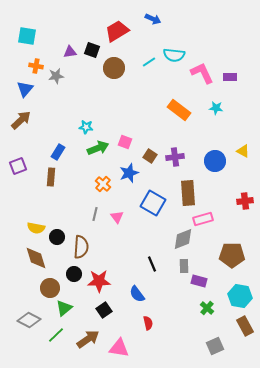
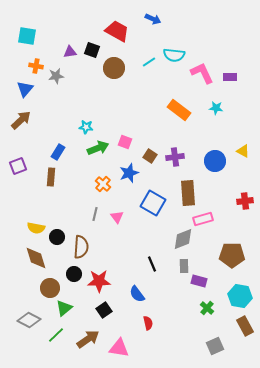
red trapezoid at (117, 31): rotated 60 degrees clockwise
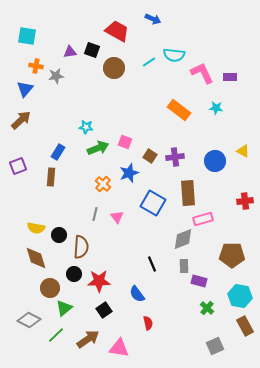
black circle at (57, 237): moved 2 px right, 2 px up
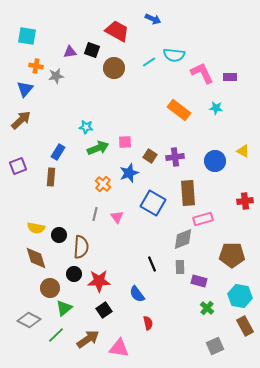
pink square at (125, 142): rotated 24 degrees counterclockwise
gray rectangle at (184, 266): moved 4 px left, 1 px down
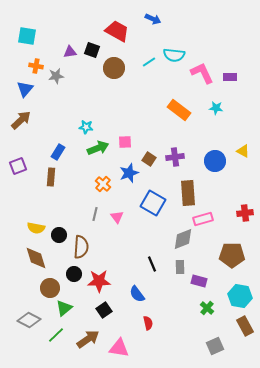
brown square at (150, 156): moved 1 px left, 3 px down
red cross at (245, 201): moved 12 px down
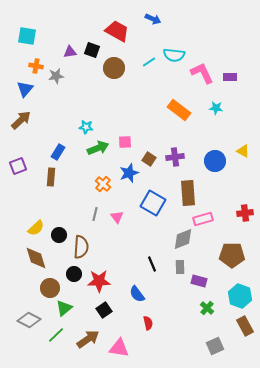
yellow semicircle at (36, 228): rotated 54 degrees counterclockwise
cyan hexagon at (240, 296): rotated 10 degrees clockwise
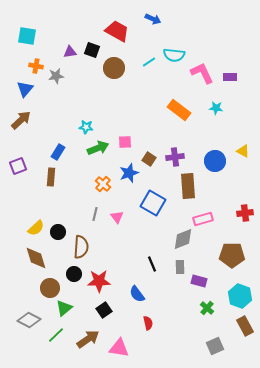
brown rectangle at (188, 193): moved 7 px up
black circle at (59, 235): moved 1 px left, 3 px up
